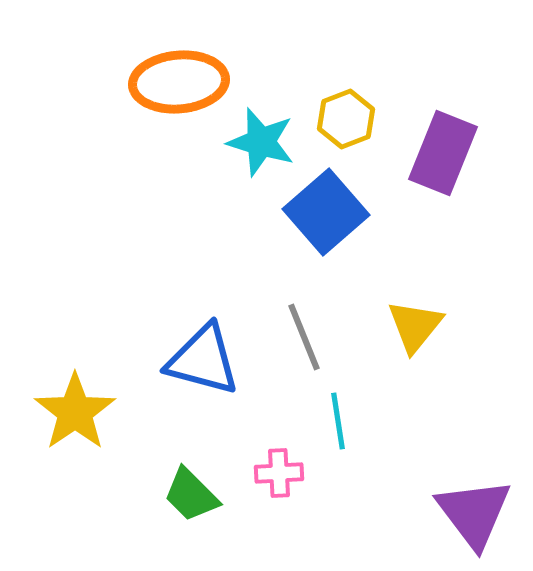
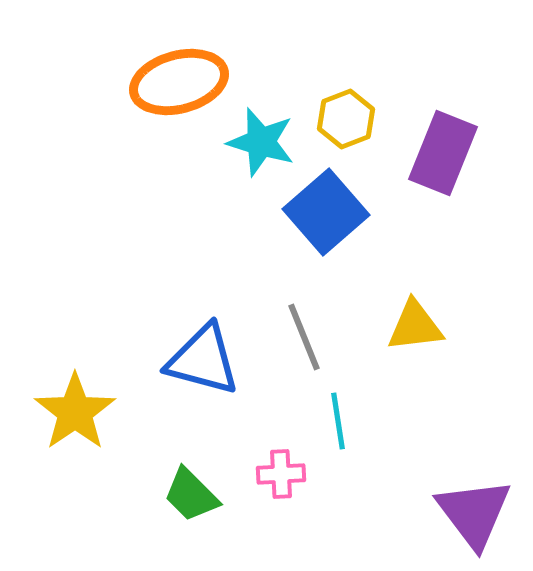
orange ellipse: rotated 10 degrees counterclockwise
yellow triangle: rotated 44 degrees clockwise
pink cross: moved 2 px right, 1 px down
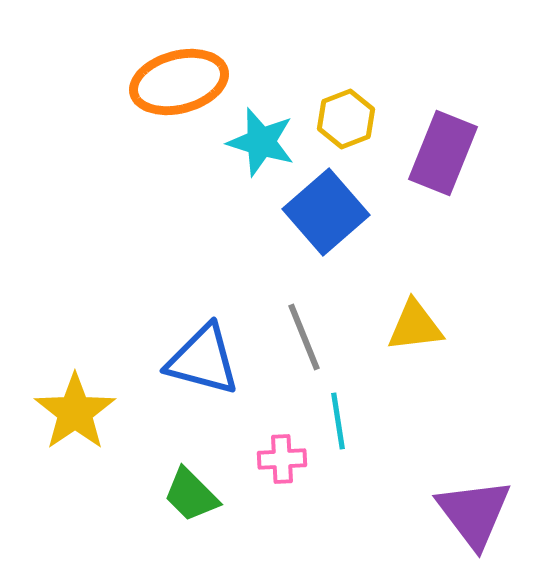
pink cross: moved 1 px right, 15 px up
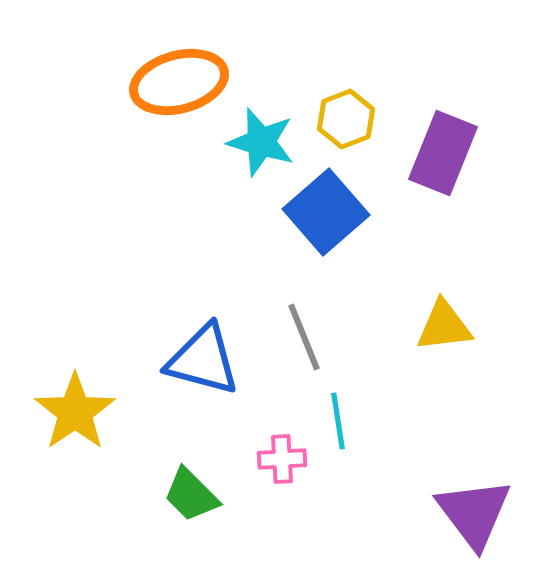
yellow triangle: moved 29 px right
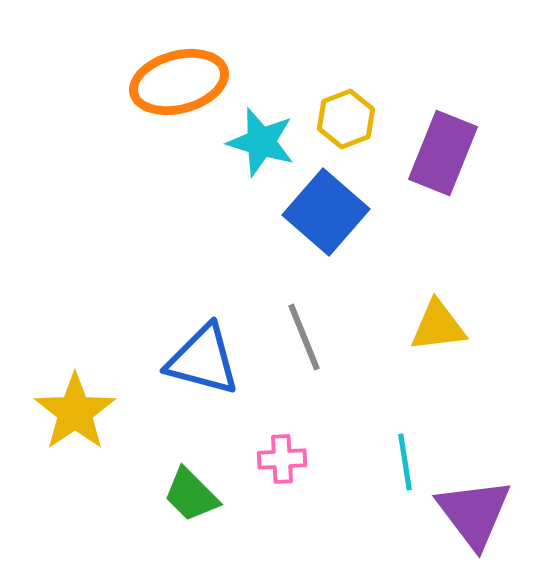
blue square: rotated 8 degrees counterclockwise
yellow triangle: moved 6 px left
cyan line: moved 67 px right, 41 px down
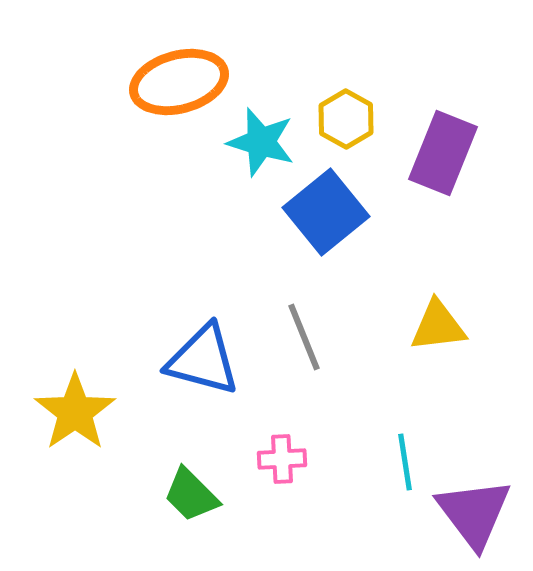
yellow hexagon: rotated 10 degrees counterclockwise
blue square: rotated 10 degrees clockwise
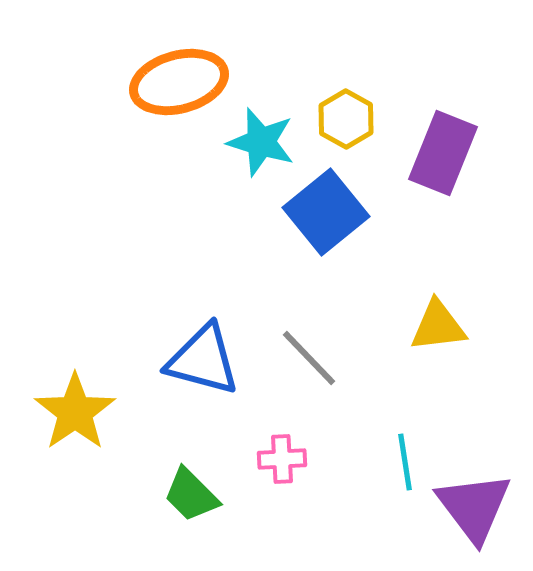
gray line: moved 5 px right, 21 px down; rotated 22 degrees counterclockwise
purple triangle: moved 6 px up
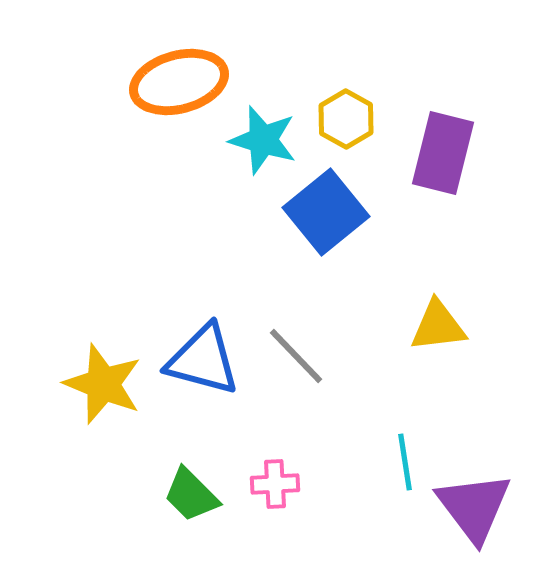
cyan star: moved 2 px right, 2 px up
purple rectangle: rotated 8 degrees counterclockwise
gray line: moved 13 px left, 2 px up
yellow star: moved 28 px right, 28 px up; rotated 16 degrees counterclockwise
pink cross: moved 7 px left, 25 px down
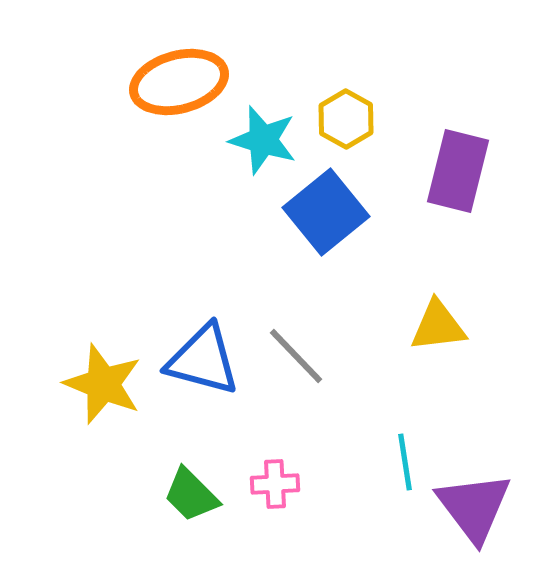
purple rectangle: moved 15 px right, 18 px down
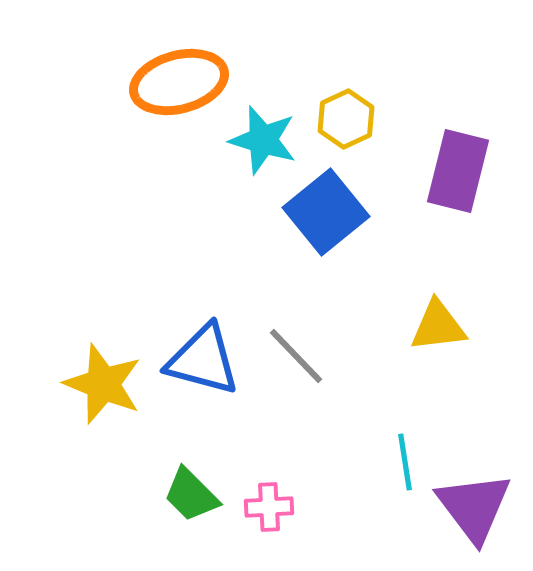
yellow hexagon: rotated 6 degrees clockwise
pink cross: moved 6 px left, 23 px down
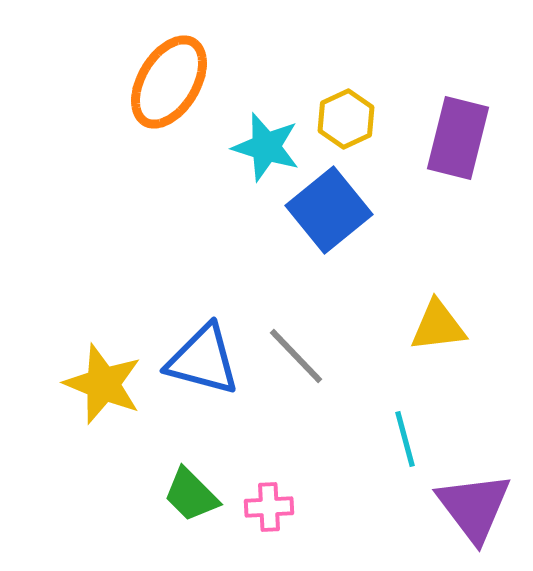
orange ellipse: moved 10 px left; rotated 44 degrees counterclockwise
cyan star: moved 3 px right, 7 px down
purple rectangle: moved 33 px up
blue square: moved 3 px right, 2 px up
cyan line: moved 23 px up; rotated 6 degrees counterclockwise
